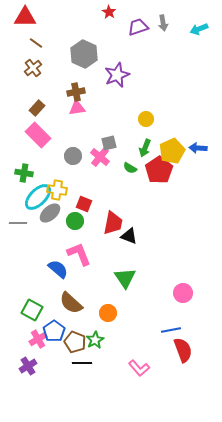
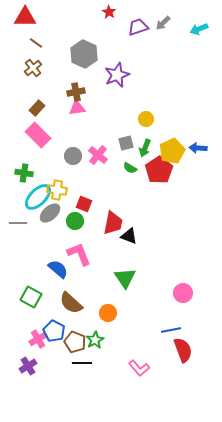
gray arrow at (163, 23): rotated 56 degrees clockwise
gray square at (109, 143): moved 17 px right
pink cross at (100, 157): moved 2 px left, 2 px up
green square at (32, 310): moved 1 px left, 13 px up
blue pentagon at (54, 331): rotated 10 degrees counterclockwise
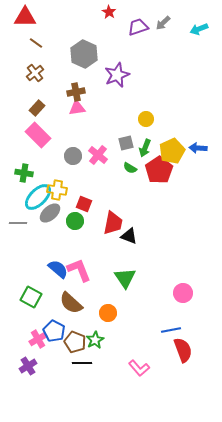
brown cross at (33, 68): moved 2 px right, 5 px down
pink L-shape at (79, 254): moved 16 px down
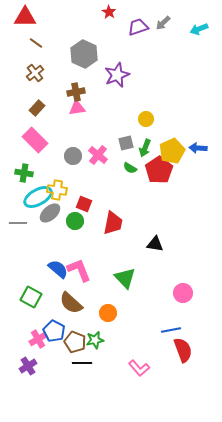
pink rectangle at (38, 135): moved 3 px left, 5 px down
cyan ellipse at (38, 197): rotated 16 degrees clockwise
black triangle at (129, 236): moved 26 px right, 8 px down; rotated 12 degrees counterclockwise
green triangle at (125, 278): rotated 10 degrees counterclockwise
green star at (95, 340): rotated 18 degrees clockwise
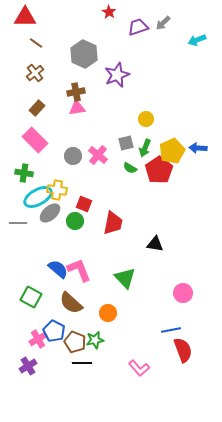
cyan arrow at (199, 29): moved 2 px left, 11 px down
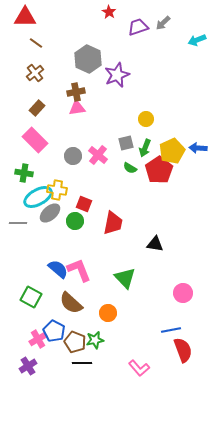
gray hexagon at (84, 54): moved 4 px right, 5 px down
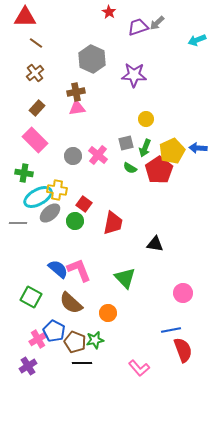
gray arrow at (163, 23): moved 6 px left
gray hexagon at (88, 59): moved 4 px right
purple star at (117, 75): moved 17 px right; rotated 25 degrees clockwise
red square at (84, 204): rotated 14 degrees clockwise
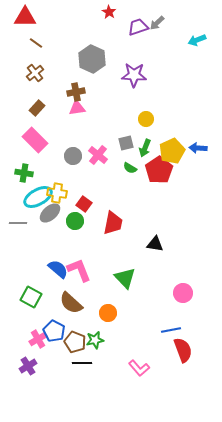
yellow cross at (57, 190): moved 3 px down
